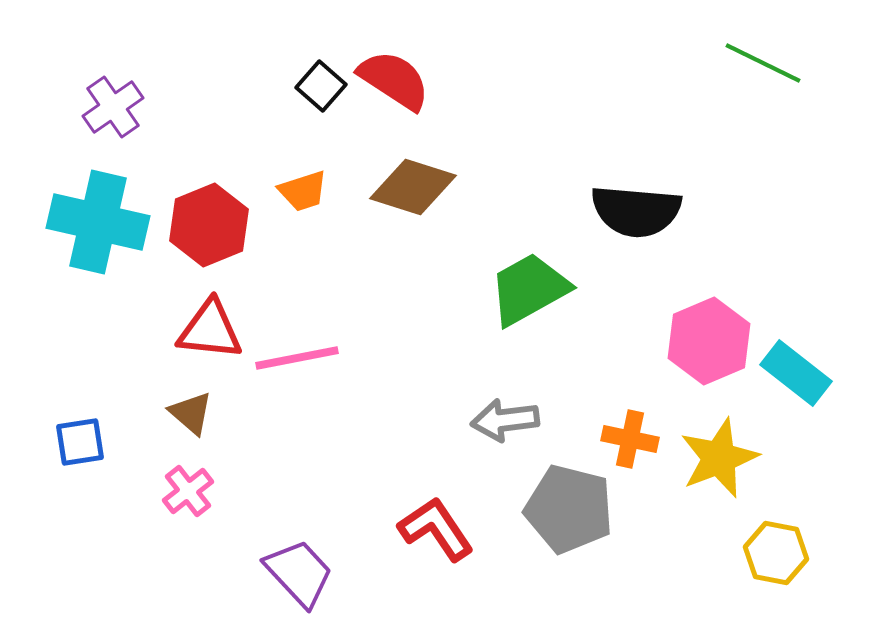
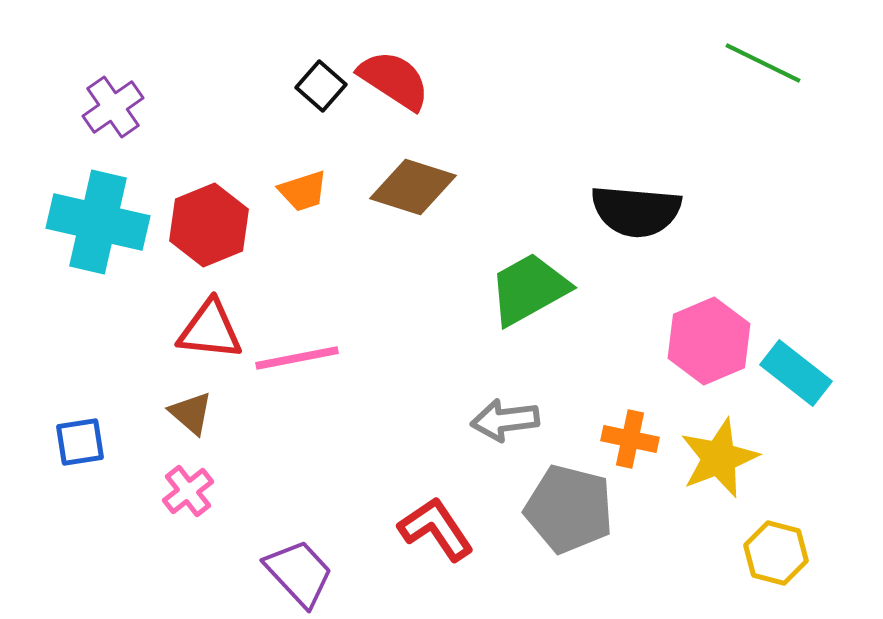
yellow hexagon: rotated 4 degrees clockwise
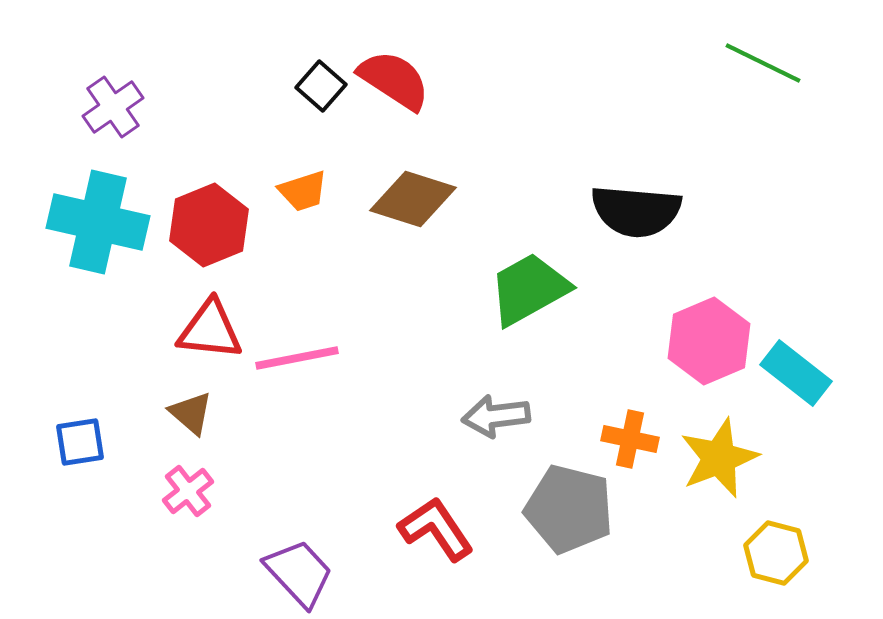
brown diamond: moved 12 px down
gray arrow: moved 9 px left, 4 px up
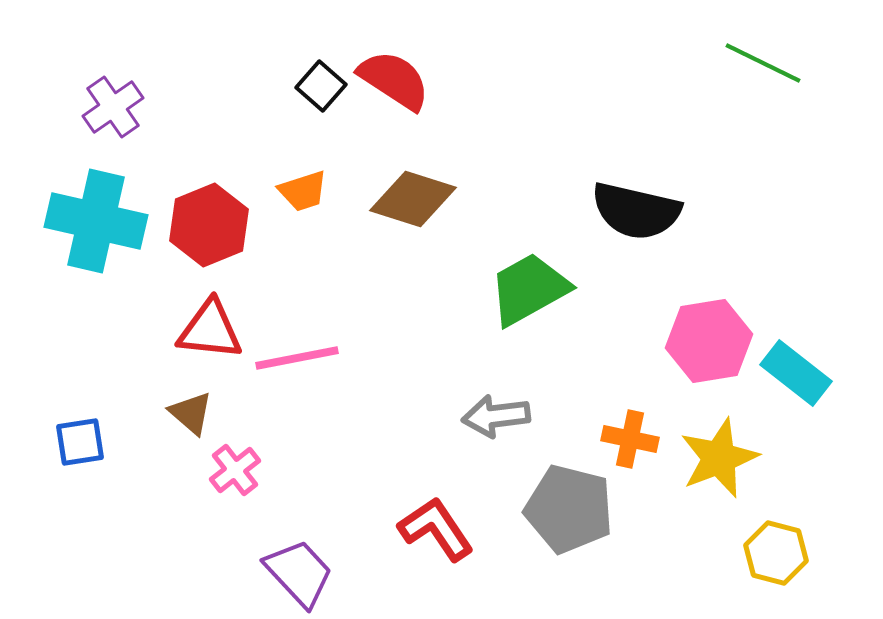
black semicircle: rotated 8 degrees clockwise
cyan cross: moved 2 px left, 1 px up
pink hexagon: rotated 14 degrees clockwise
pink cross: moved 47 px right, 21 px up
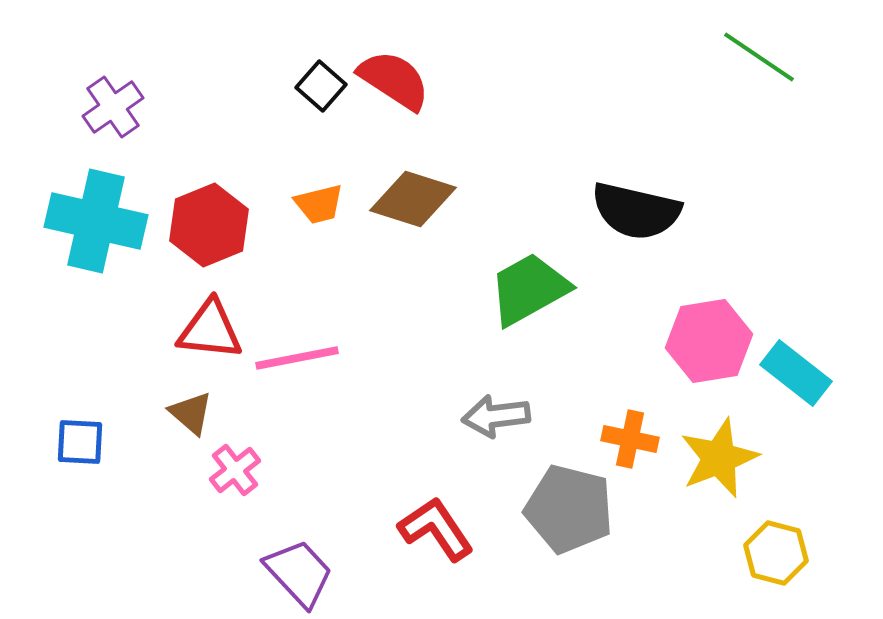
green line: moved 4 px left, 6 px up; rotated 8 degrees clockwise
orange trapezoid: moved 16 px right, 13 px down; rotated 4 degrees clockwise
blue square: rotated 12 degrees clockwise
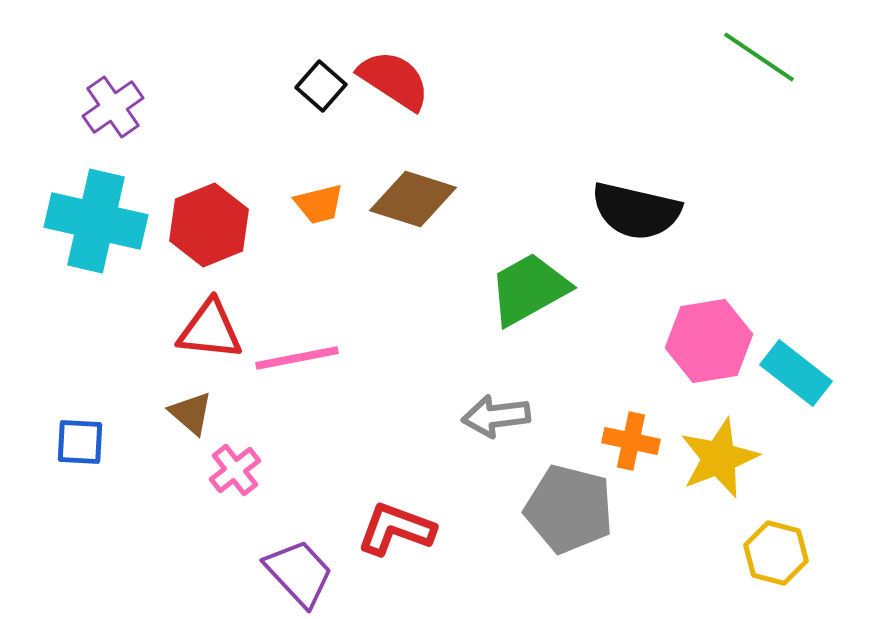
orange cross: moved 1 px right, 2 px down
red L-shape: moved 40 px left; rotated 36 degrees counterclockwise
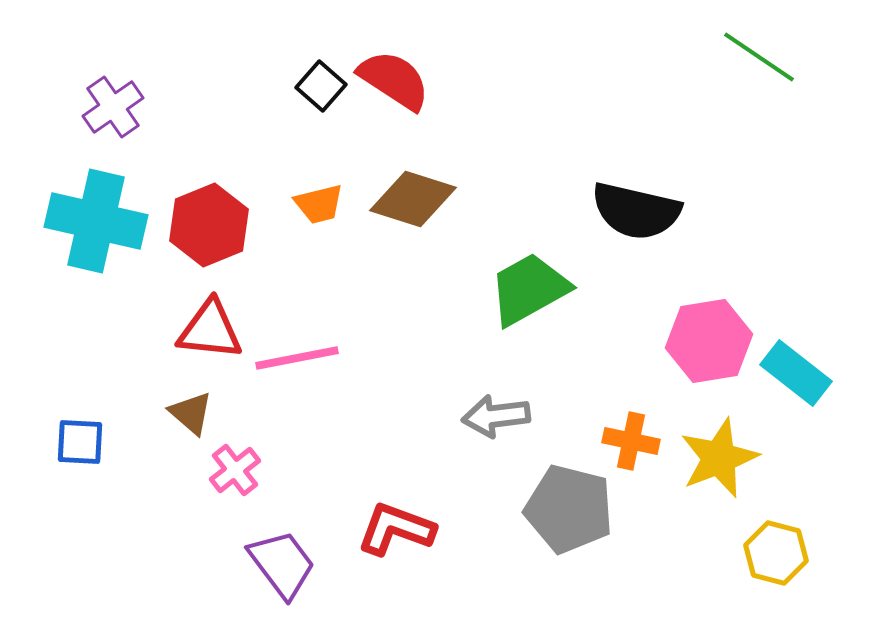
purple trapezoid: moved 17 px left, 9 px up; rotated 6 degrees clockwise
